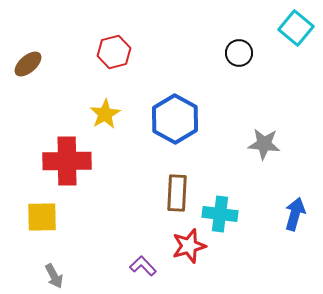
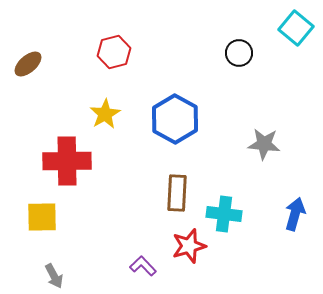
cyan cross: moved 4 px right
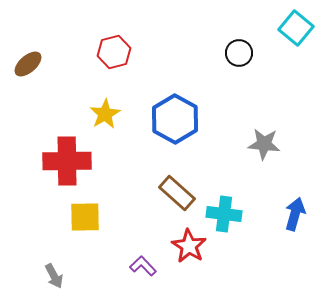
brown rectangle: rotated 51 degrees counterclockwise
yellow square: moved 43 px right
red star: rotated 24 degrees counterclockwise
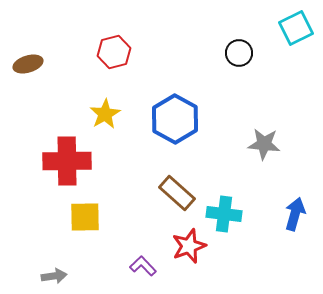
cyan square: rotated 24 degrees clockwise
brown ellipse: rotated 24 degrees clockwise
red star: rotated 20 degrees clockwise
gray arrow: rotated 70 degrees counterclockwise
